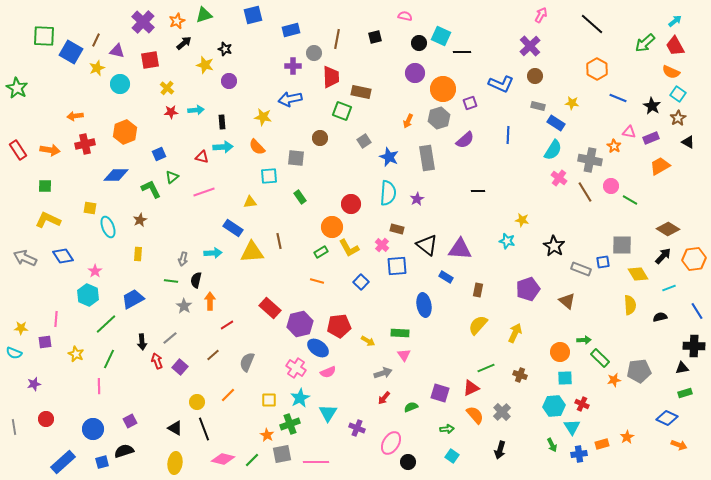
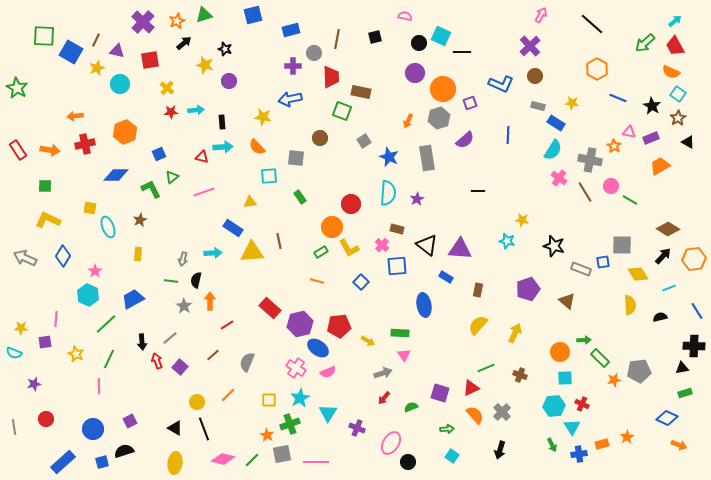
black star at (554, 246): rotated 15 degrees counterclockwise
blue diamond at (63, 256): rotated 65 degrees clockwise
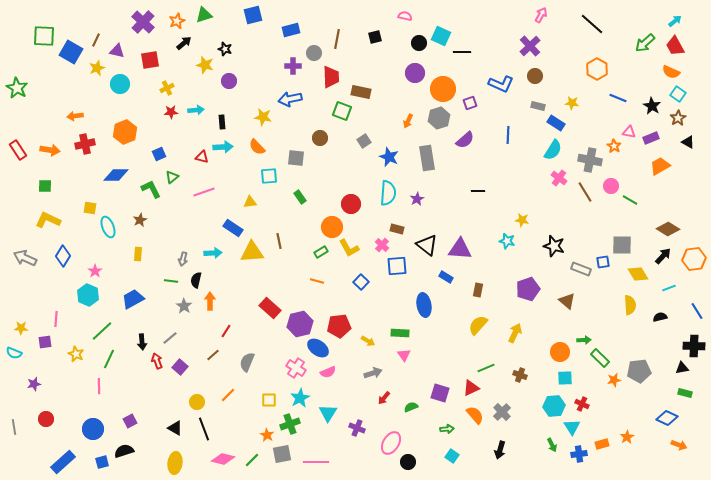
yellow cross at (167, 88): rotated 24 degrees clockwise
green line at (106, 324): moved 4 px left, 7 px down
red line at (227, 325): moved 1 px left, 6 px down; rotated 24 degrees counterclockwise
gray arrow at (383, 373): moved 10 px left
green rectangle at (685, 393): rotated 32 degrees clockwise
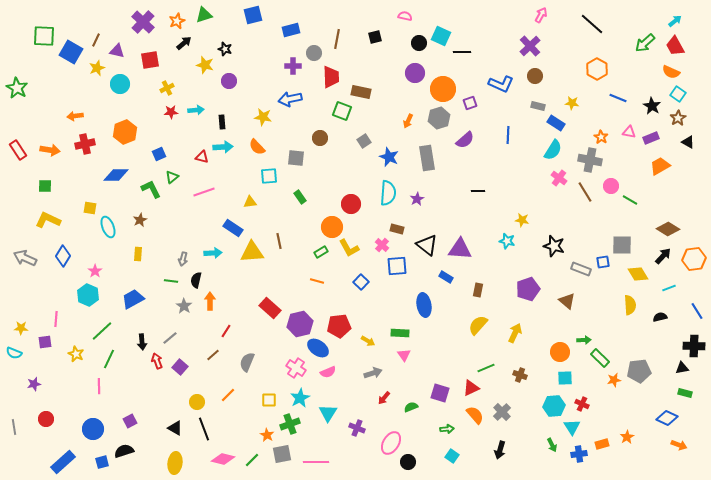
orange star at (614, 146): moved 13 px left, 9 px up
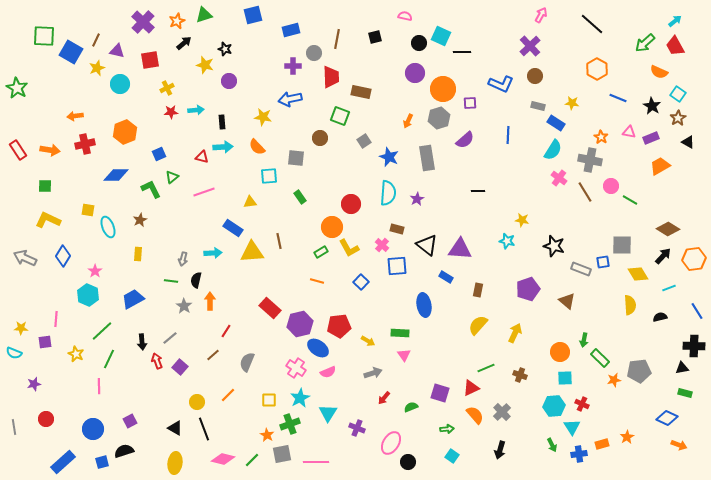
orange semicircle at (671, 72): moved 12 px left
purple square at (470, 103): rotated 16 degrees clockwise
green square at (342, 111): moved 2 px left, 5 px down
yellow square at (90, 208): moved 2 px left, 2 px down
green arrow at (584, 340): rotated 104 degrees clockwise
